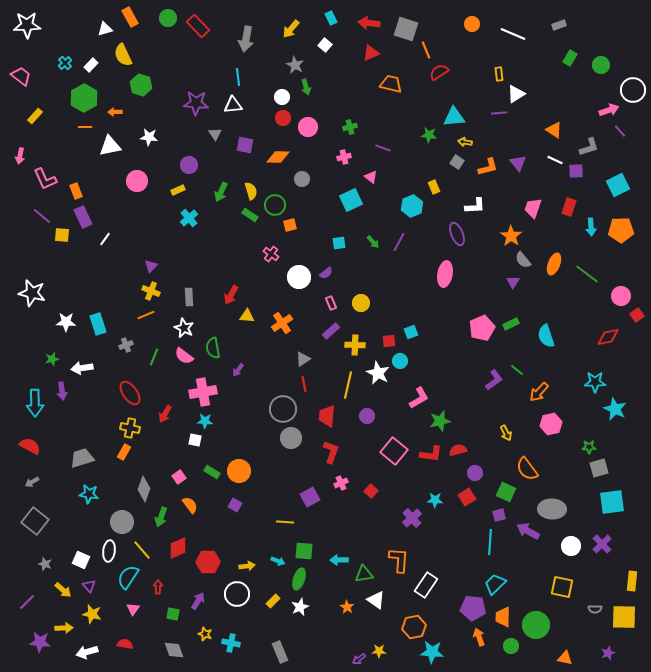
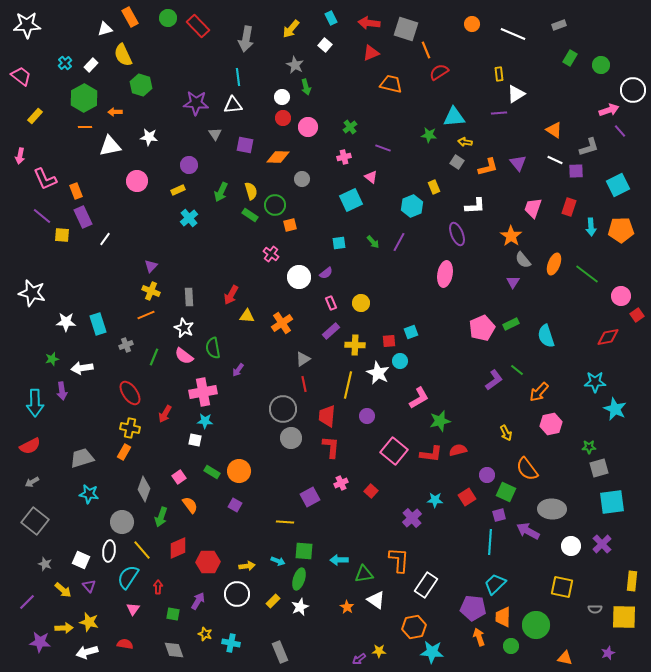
green cross at (350, 127): rotated 24 degrees counterclockwise
red semicircle at (30, 446): rotated 125 degrees clockwise
red L-shape at (331, 452): moved 5 px up; rotated 15 degrees counterclockwise
purple circle at (475, 473): moved 12 px right, 2 px down
yellow star at (92, 614): moved 3 px left, 8 px down
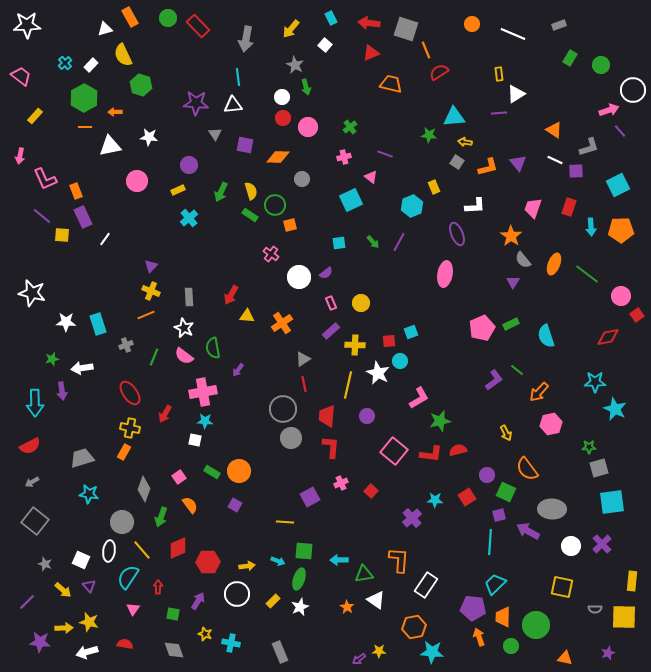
purple line at (383, 148): moved 2 px right, 6 px down
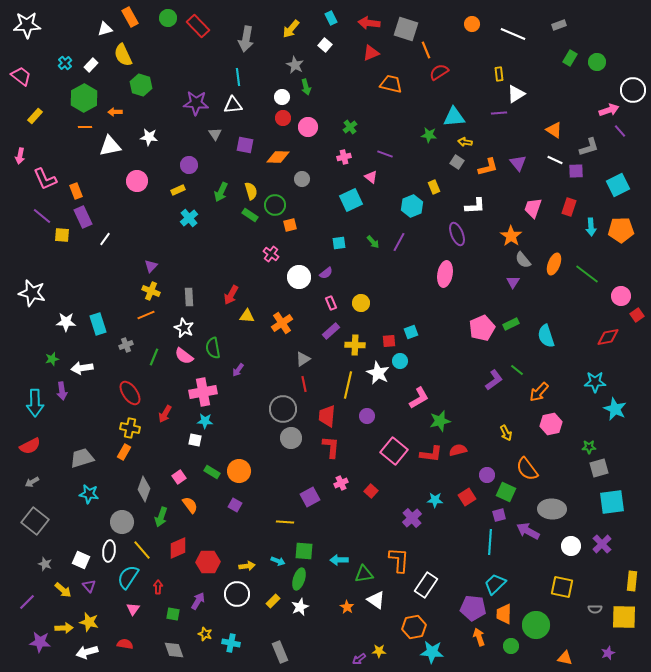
green circle at (601, 65): moved 4 px left, 3 px up
orange trapezoid at (503, 617): moved 1 px right, 3 px up
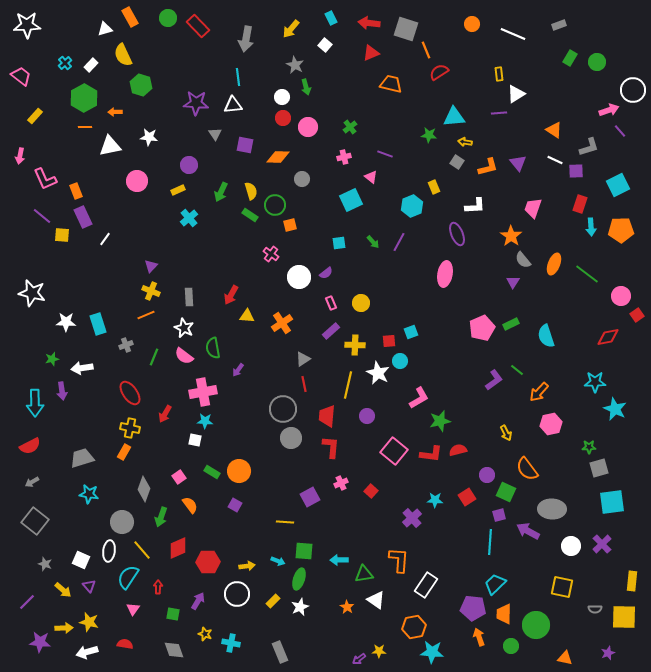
red rectangle at (569, 207): moved 11 px right, 3 px up
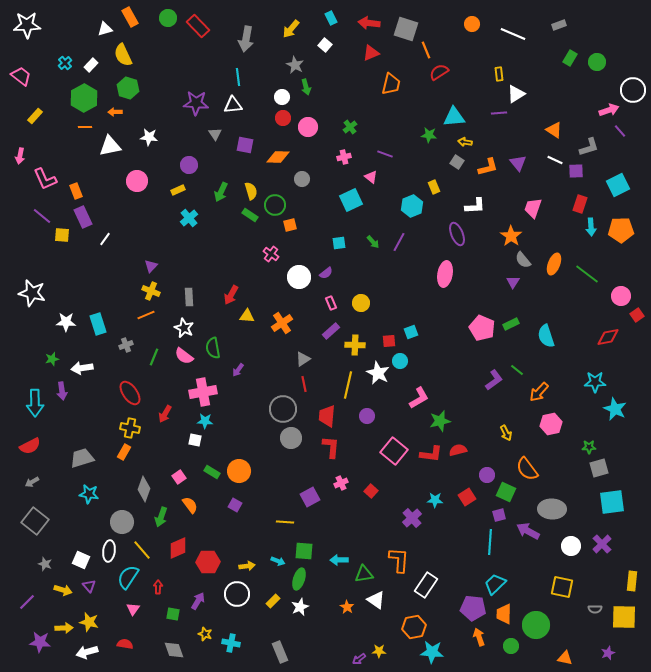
orange trapezoid at (391, 84): rotated 90 degrees clockwise
green hexagon at (141, 85): moved 13 px left, 3 px down
pink pentagon at (482, 328): rotated 25 degrees counterclockwise
yellow arrow at (63, 590): rotated 24 degrees counterclockwise
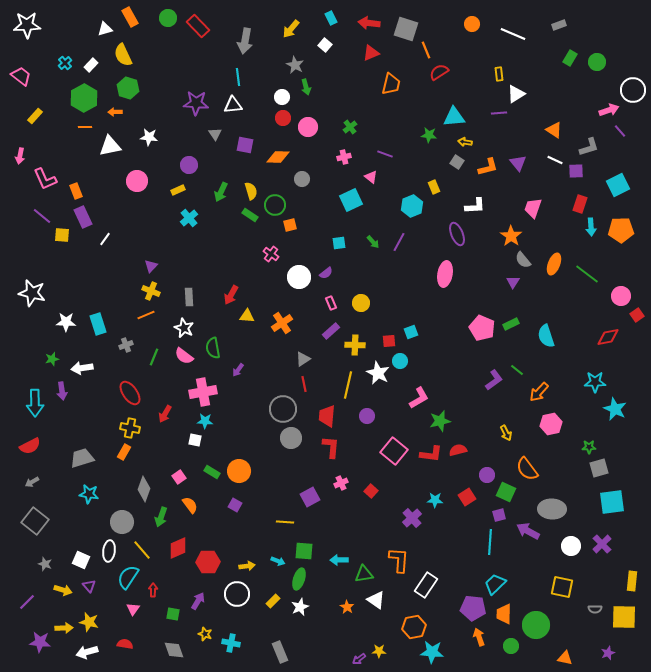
gray arrow at (246, 39): moved 1 px left, 2 px down
red arrow at (158, 587): moved 5 px left, 3 px down
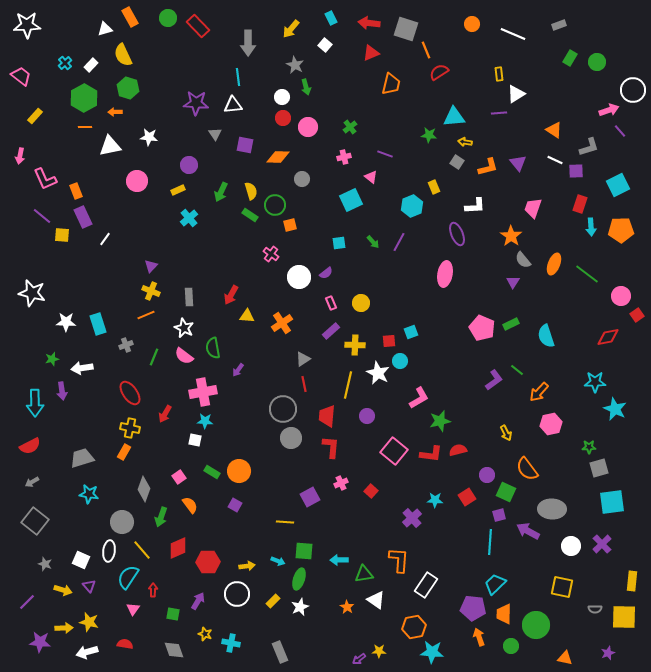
gray arrow at (245, 41): moved 3 px right, 2 px down; rotated 10 degrees counterclockwise
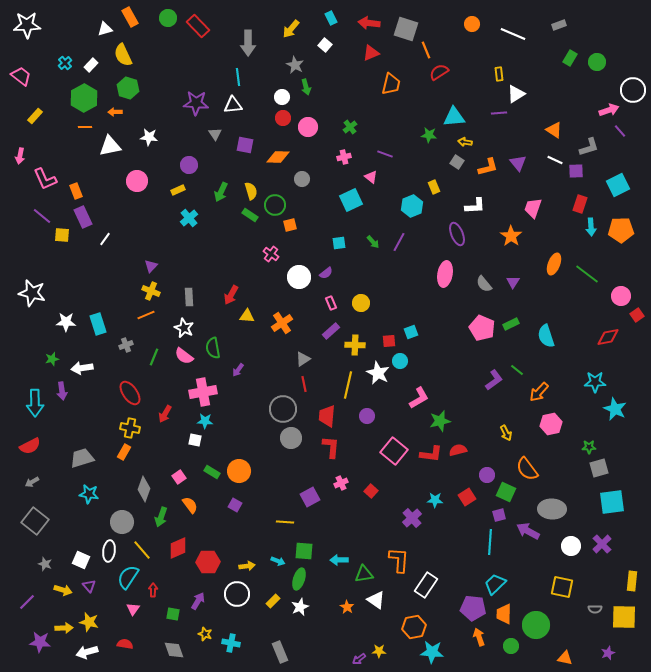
gray semicircle at (523, 260): moved 39 px left, 24 px down
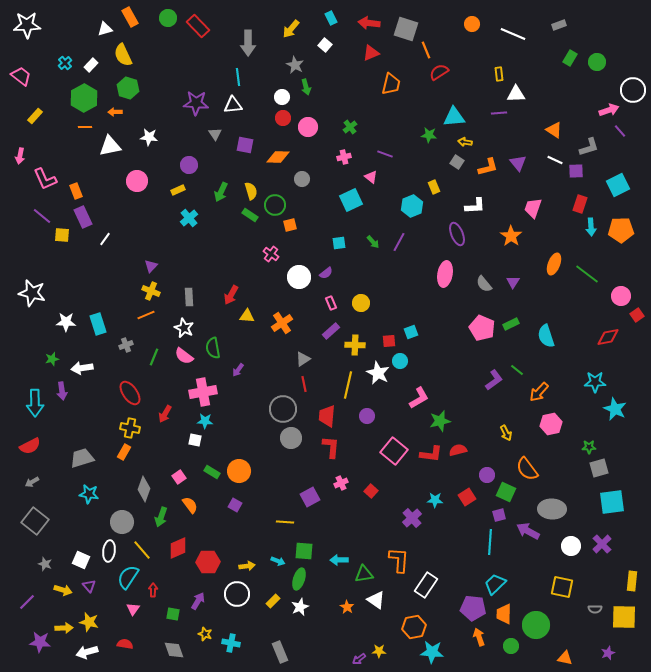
white triangle at (516, 94): rotated 30 degrees clockwise
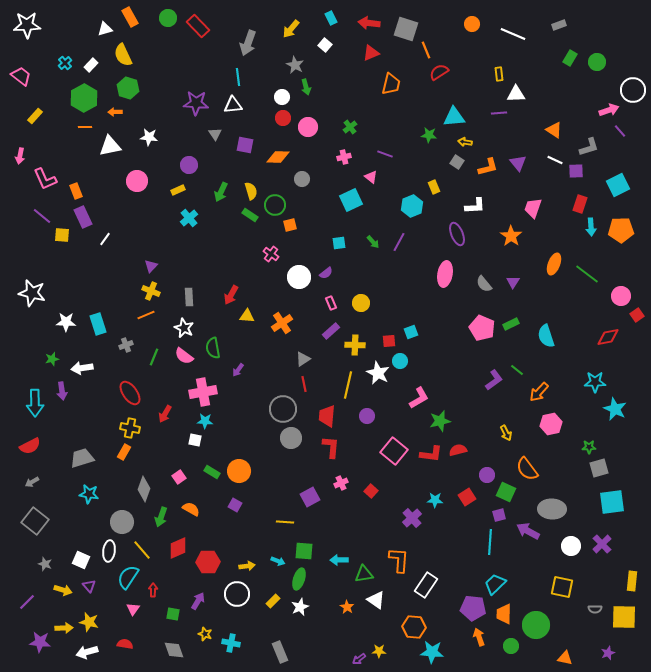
gray arrow at (248, 43): rotated 20 degrees clockwise
orange semicircle at (190, 505): moved 1 px right, 4 px down; rotated 24 degrees counterclockwise
orange hexagon at (414, 627): rotated 15 degrees clockwise
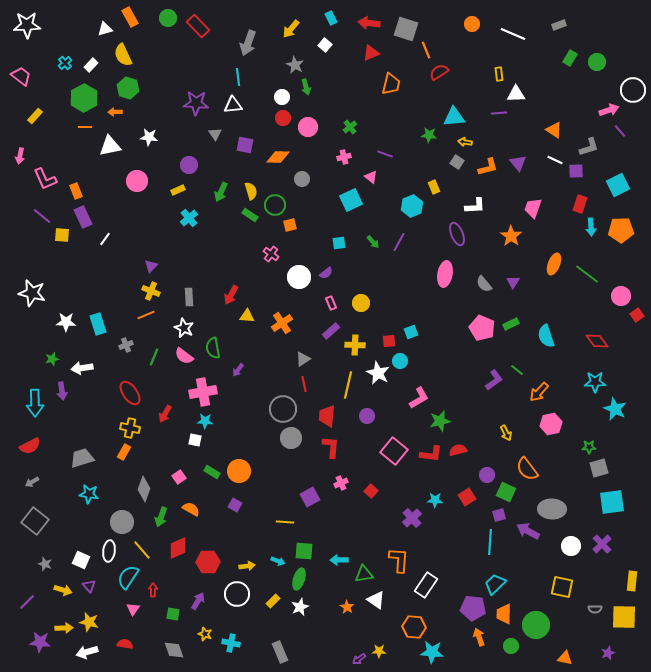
red diamond at (608, 337): moved 11 px left, 4 px down; rotated 65 degrees clockwise
